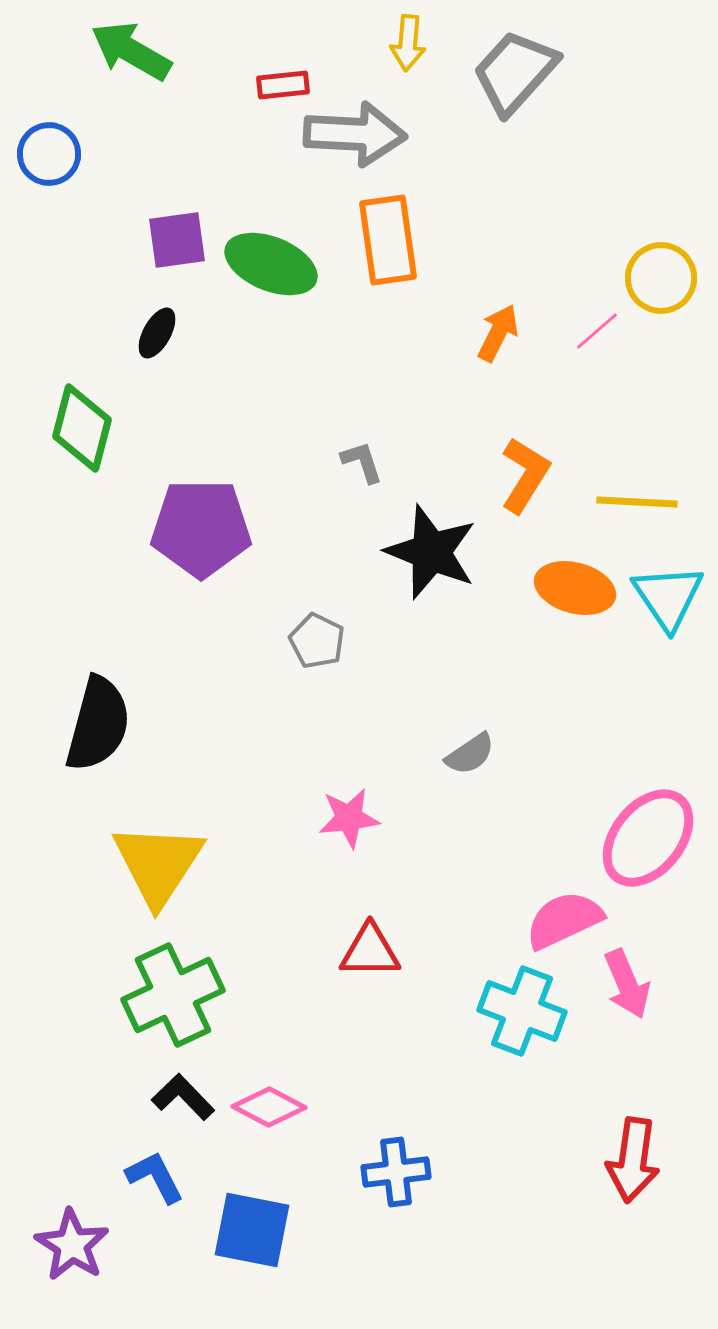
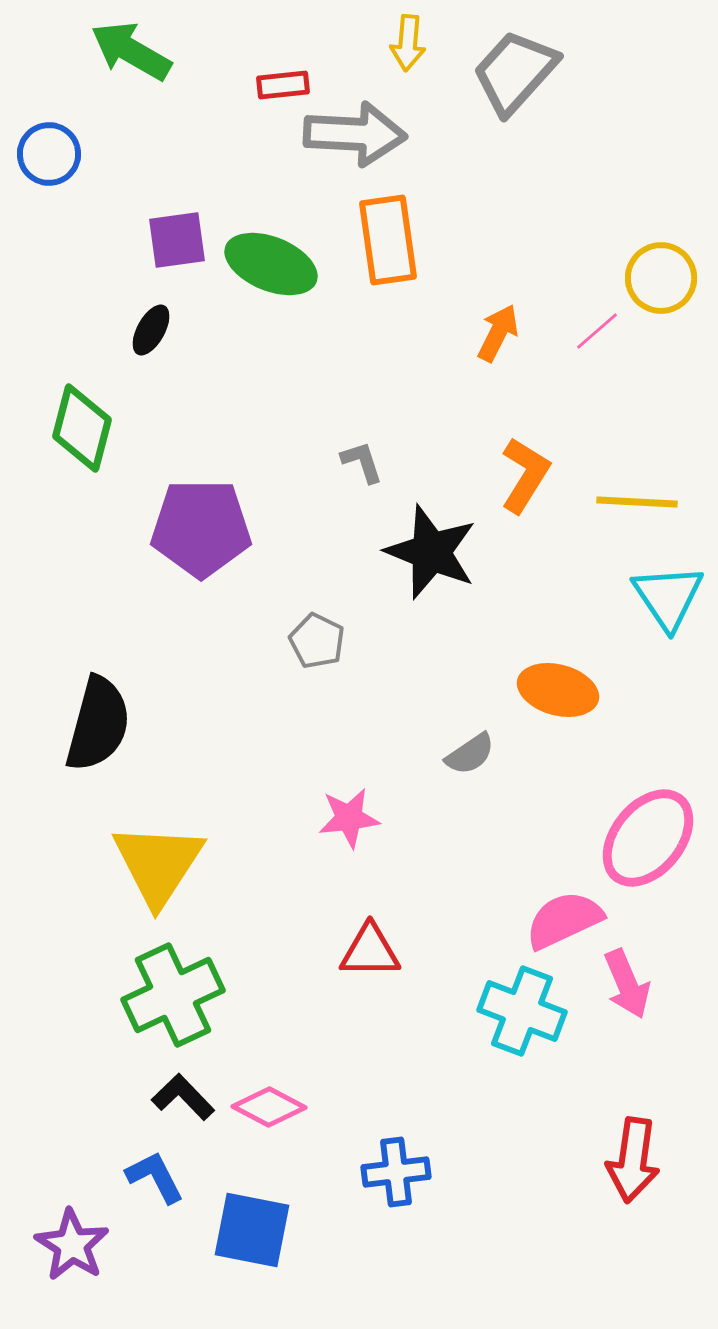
black ellipse: moved 6 px left, 3 px up
orange ellipse: moved 17 px left, 102 px down
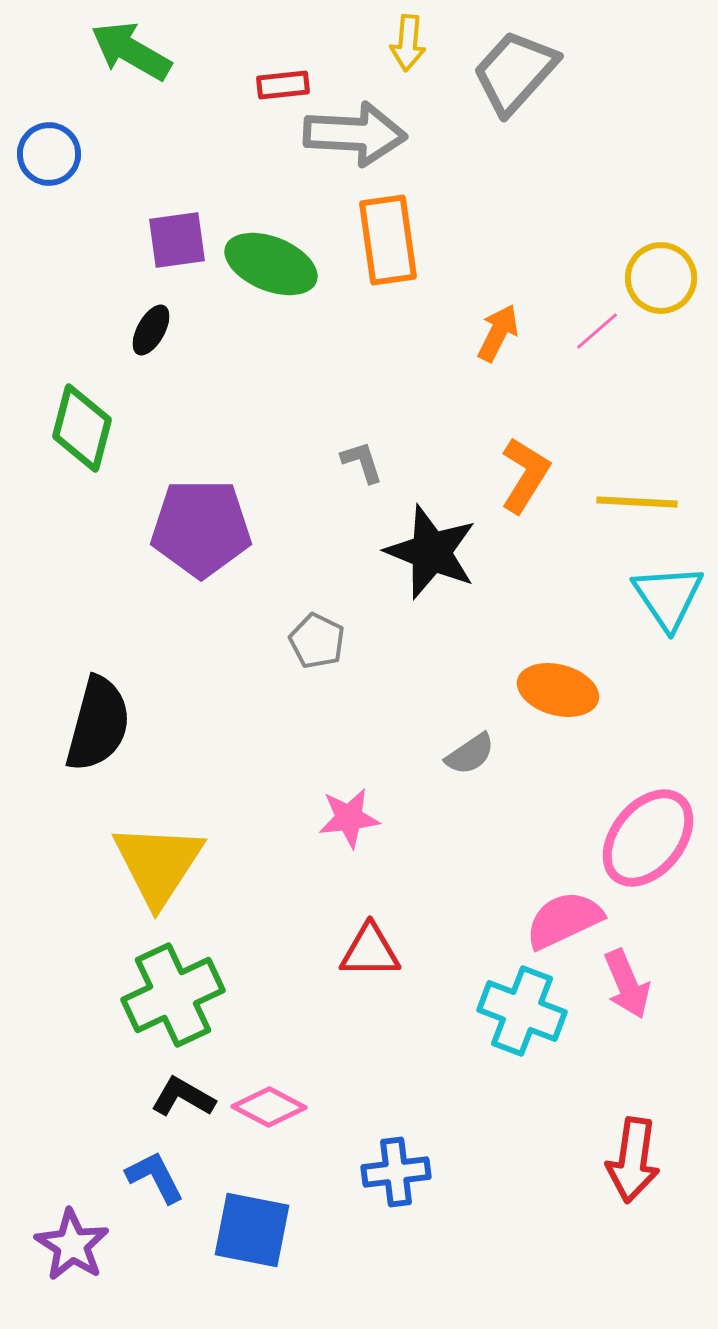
black L-shape: rotated 16 degrees counterclockwise
